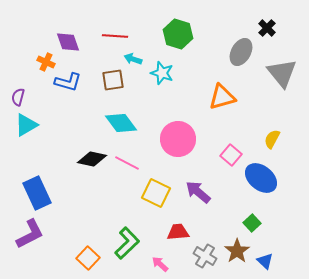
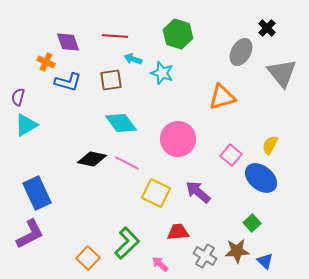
brown square: moved 2 px left
yellow semicircle: moved 2 px left, 6 px down
brown star: rotated 30 degrees clockwise
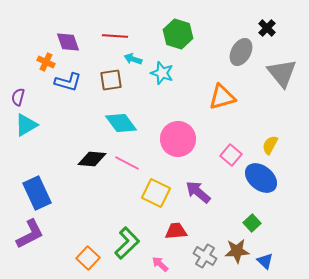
black diamond: rotated 8 degrees counterclockwise
red trapezoid: moved 2 px left, 1 px up
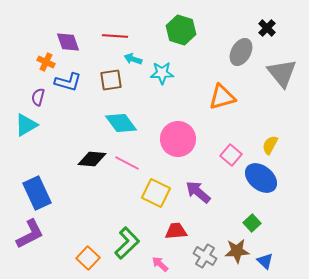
green hexagon: moved 3 px right, 4 px up
cyan star: rotated 20 degrees counterclockwise
purple semicircle: moved 20 px right
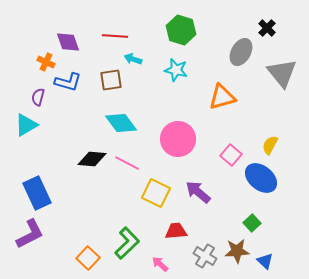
cyan star: moved 14 px right, 3 px up; rotated 15 degrees clockwise
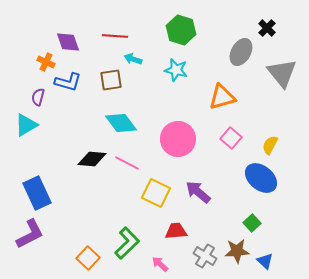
pink square: moved 17 px up
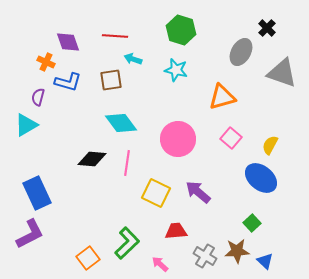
gray triangle: rotated 32 degrees counterclockwise
pink line: rotated 70 degrees clockwise
orange square: rotated 10 degrees clockwise
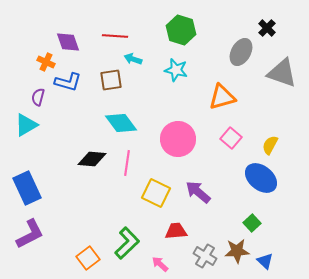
blue rectangle: moved 10 px left, 5 px up
